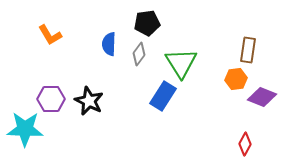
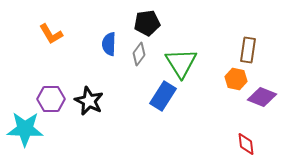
orange L-shape: moved 1 px right, 1 px up
orange hexagon: rotated 20 degrees clockwise
red diamond: moved 1 px right; rotated 35 degrees counterclockwise
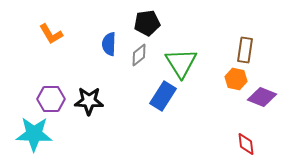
brown rectangle: moved 3 px left
gray diamond: moved 1 px down; rotated 15 degrees clockwise
black star: rotated 24 degrees counterclockwise
cyan star: moved 9 px right, 5 px down
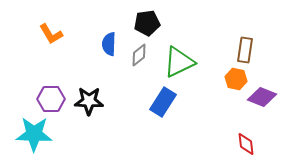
green triangle: moved 2 px left, 1 px up; rotated 36 degrees clockwise
blue rectangle: moved 6 px down
